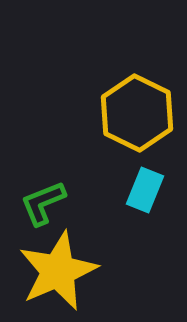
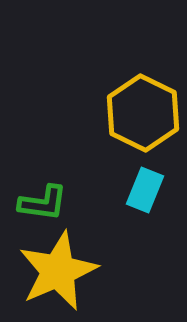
yellow hexagon: moved 6 px right
green L-shape: rotated 150 degrees counterclockwise
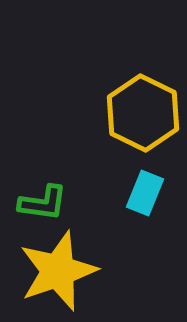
cyan rectangle: moved 3 px down
yellow star: rotated 4 degrees clockwise
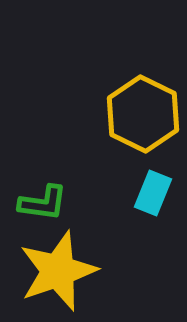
yellow hexagon: moved 1 px down
cyan rectangle: moved 8 px right
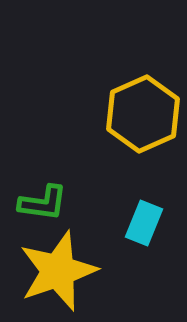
yellow hexagon: rotated 10 degrees clockwise
cyan rectangle: moved 9 px left, 30 px down
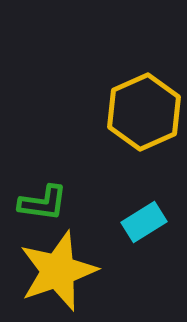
yellow hexagon: moved 1 px right, 2 px up
cyan rectangle: moved 1 px up; rotated 36 degrees clockwise
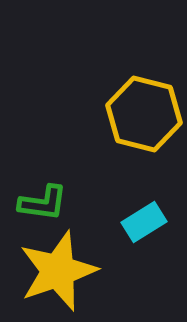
yellow hexagon: moved 2 px down; rotated 22 degrees counterclockwise
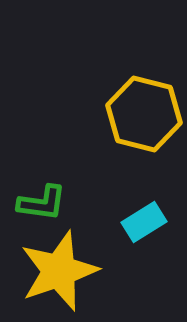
green L-shape: moved 1 px left
yellow star: moved 1 px right
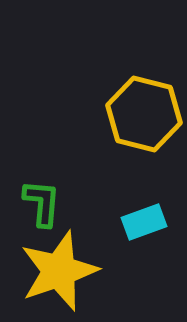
green L-shape: rotated 93 degrees counterclockwise
cyan rectangle: rotated 12 degrees clockwise
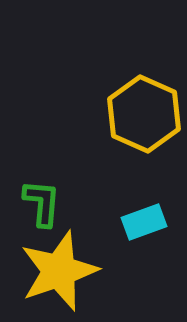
yellow hexagon: rotated 10 degrees clockwise
